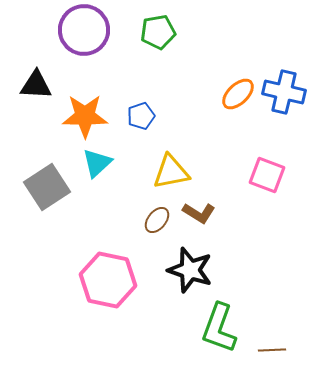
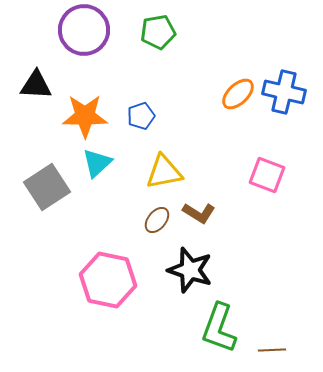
yellow triangle: moved 7 px left
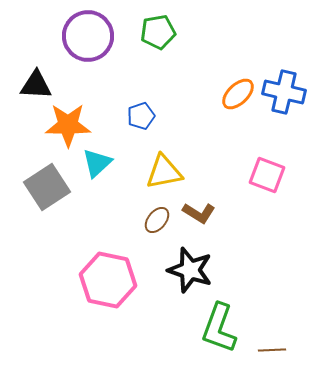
purple circle: moved 4 px right, 6 px down
orange star: moved 17 px left, 9 px down
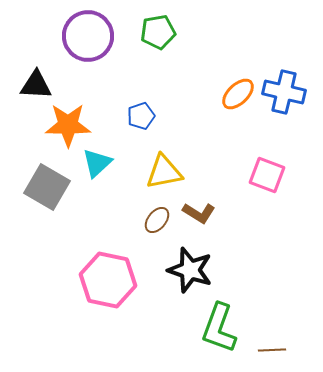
gray square: rotated 27 degrees counterclockwise
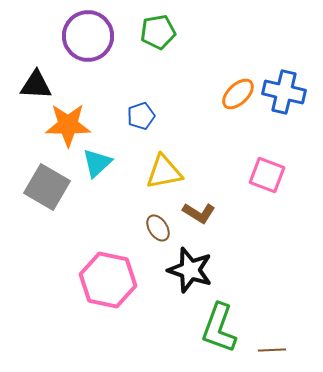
brown ellipse: moved 1 px right, 8 px down; rotated 72 degrees counterclockwise
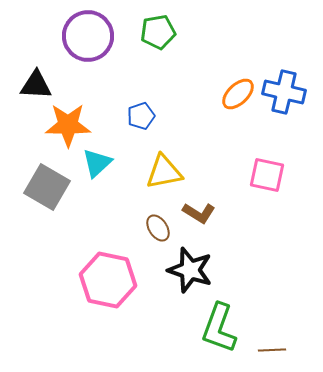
pink square: rotated 9 degrees counterclockwise
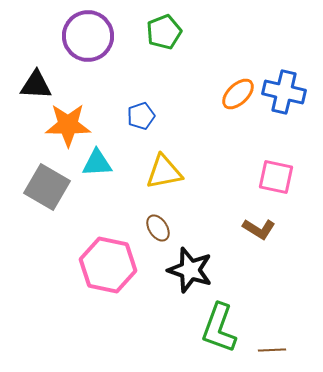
green pentagon: moved 6 px right; rotated 12 degrees counterclockwise
cyan triangle: rotated 40 degrees clockwise
pink square: moved 9 px right, 2 px down
brown L-shape: moved 60 px right, 16 px down
pink hexagon: moved 15 px up
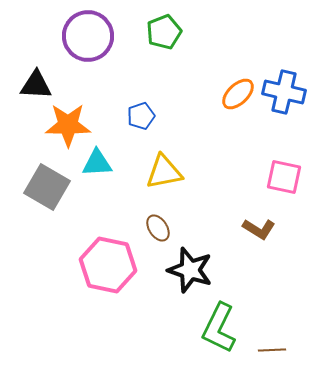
pink square: moved 8 px right
green L-shape: rotated 6 degrees clockwise
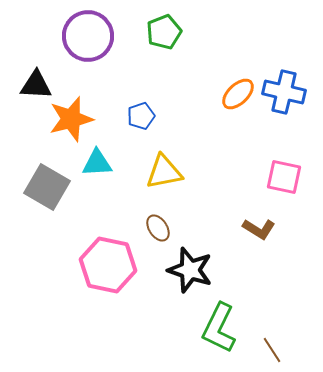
orange star: moved 3 px right, 6 px up; rotated 15 degrees counterclockwise
brown line: rotated 60 degrees clockwise
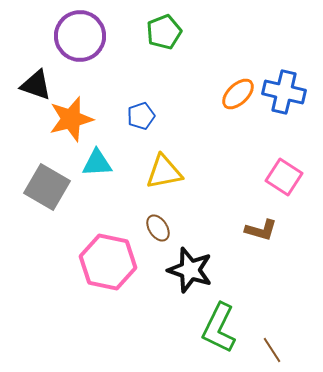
purple circle: moved 8 px left
black triangle: rotated 16 degrees clockwise
pink square: rotated 21 degrees clockwise
brown L-shape: moved 2 px right, 1 px down; rotated 16 degrees counterclockwise
pink hexagon: moved 3 px up
